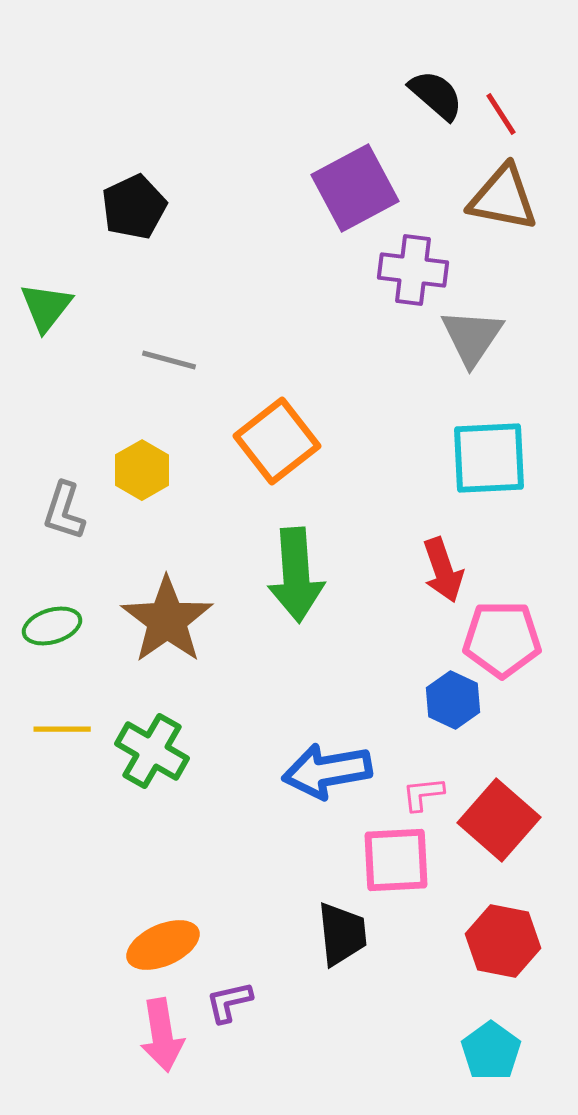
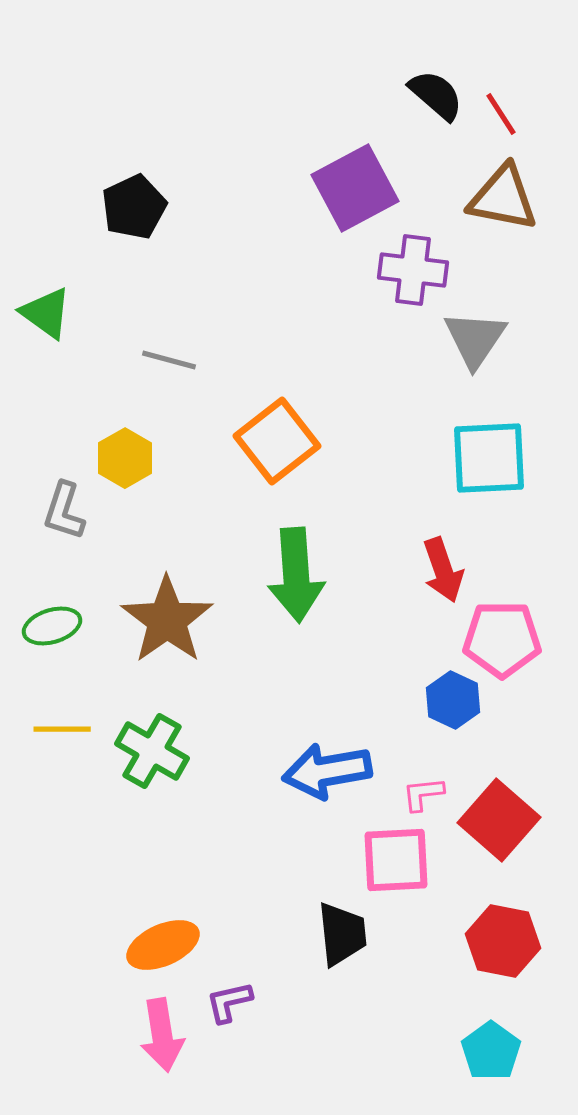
green triangle: moved 6 px down; rotated 32 degrees counterclockwise
gray triangle: moved 3 px right, 2 px down
yellow hexagon: moved 17 px left, 12 px up
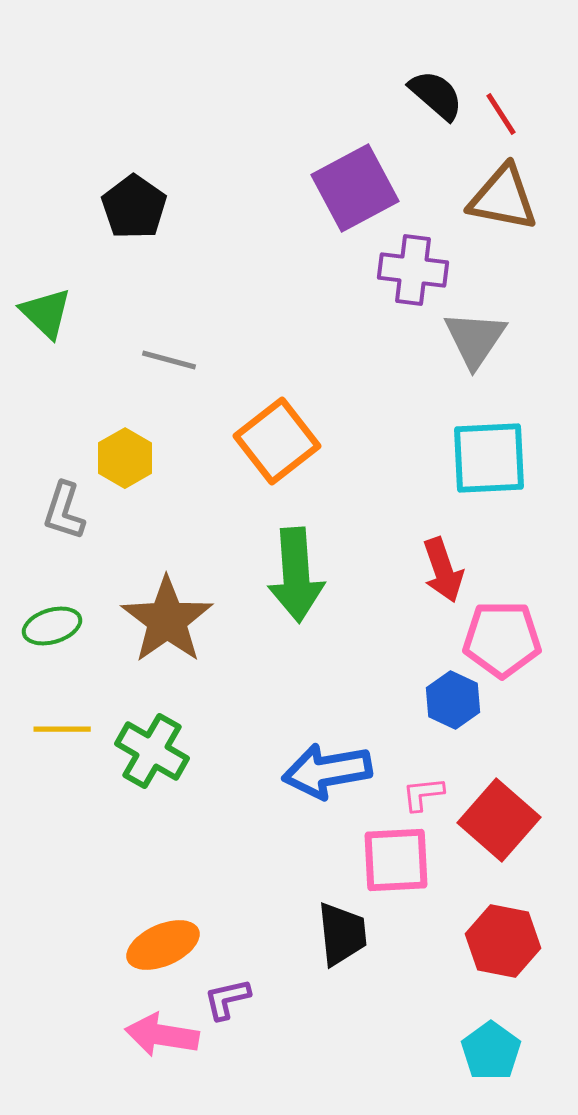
black pentagon: rotated 12 degrees counterclockwise
green triangle: rotated 8 degrees clockwise
purple L-shape: moved 2 px left, 3 px up
pink arrow: rotated 108 degrees clockwise
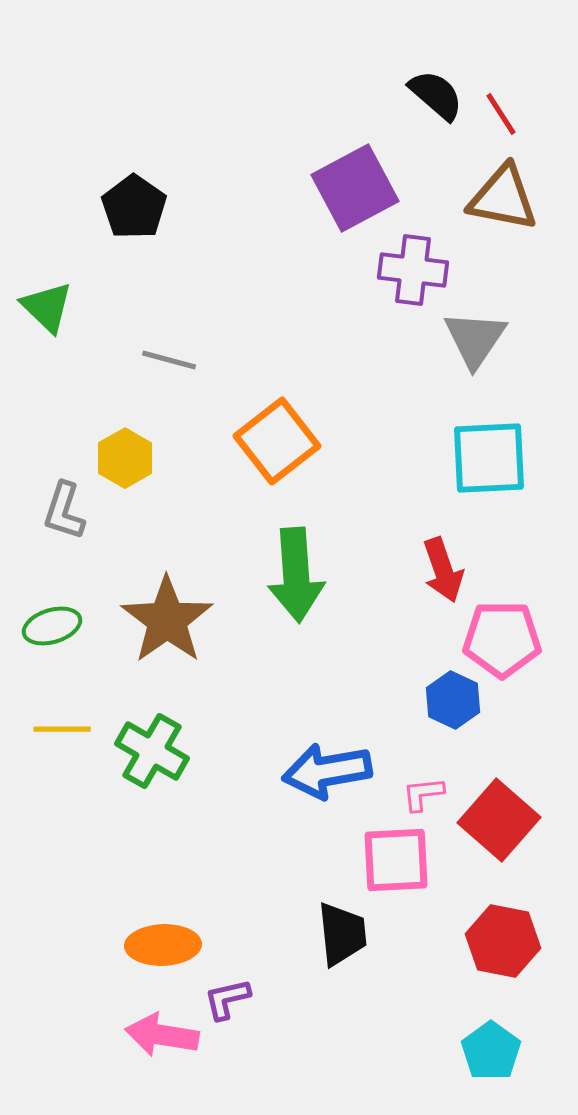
green triangle: moved 1 px right, 6 px up
orange ellipse: rotated 22 degrees clockwise
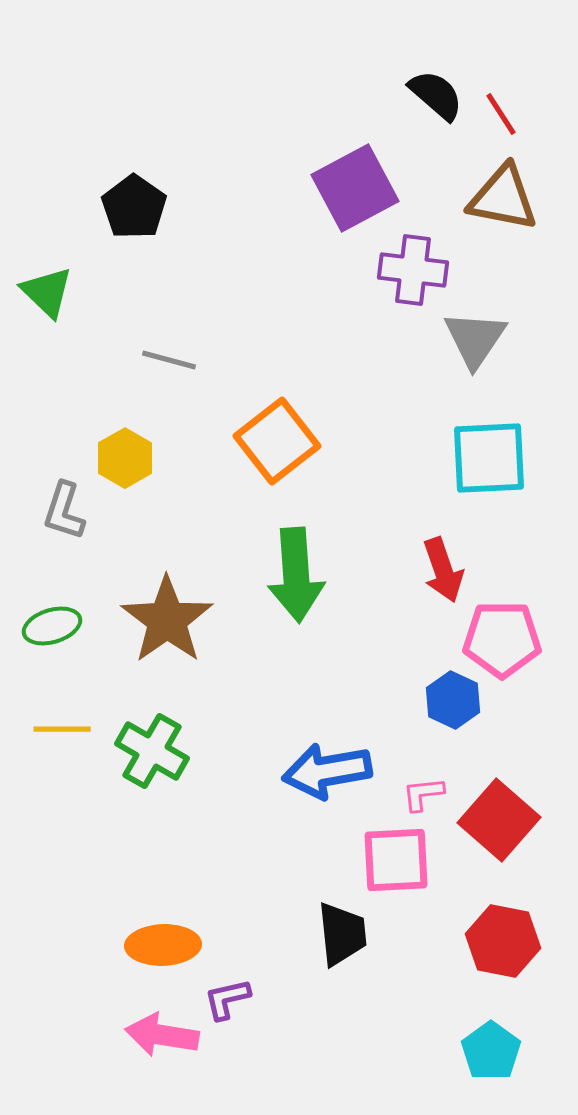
green triangle: moved 15 px up
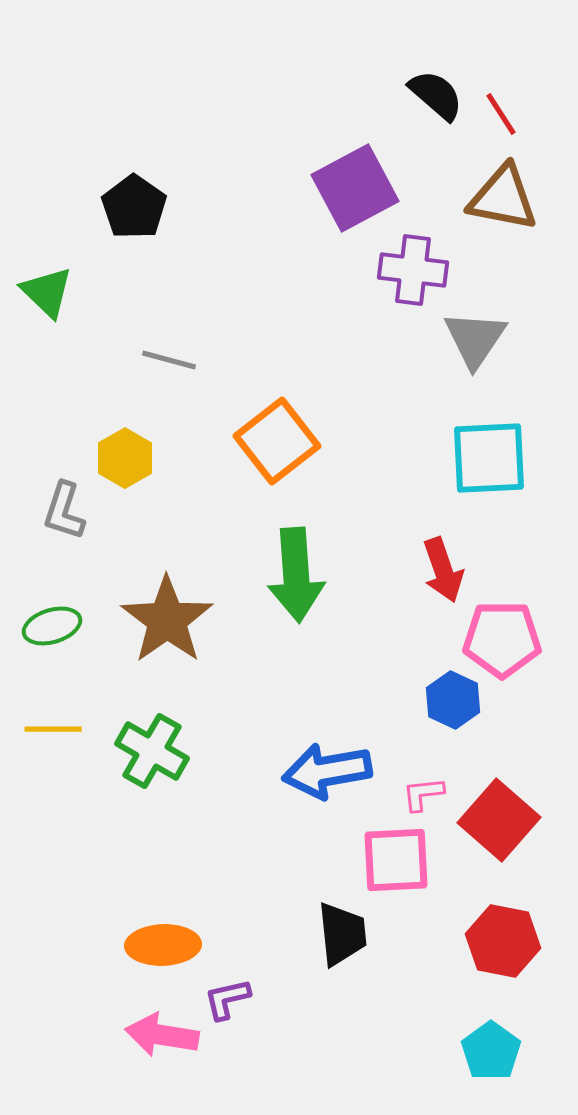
yellow line: moved 9 px left
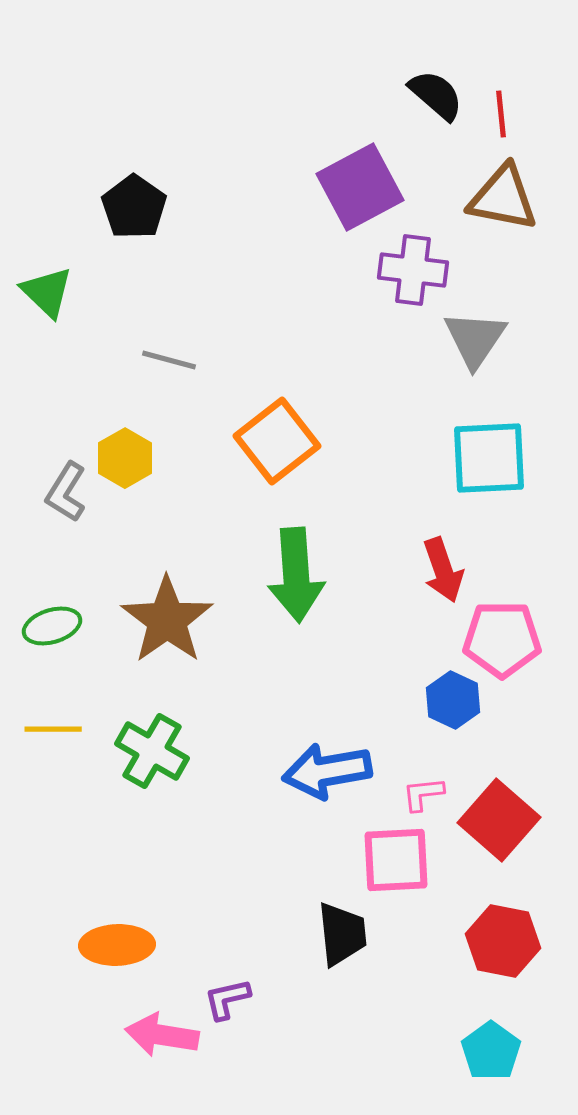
red line: rotated 27 degrees clockwise
purple square: moved 5 px right, 1 px up
gray L-shape: moved 2 px right, 19 px up; rotated 14 degrees clockwise
orange ellipse: moved 46 px left
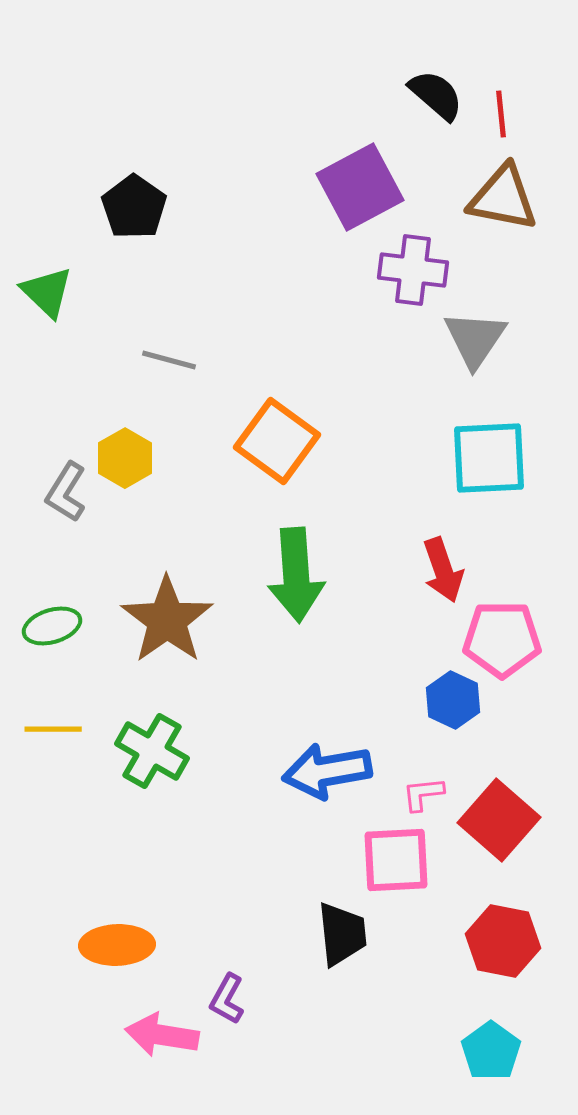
orange square: rotated 16 degrees counterclockwise
purple L-shape: rotated 48 degrees counterclockwise
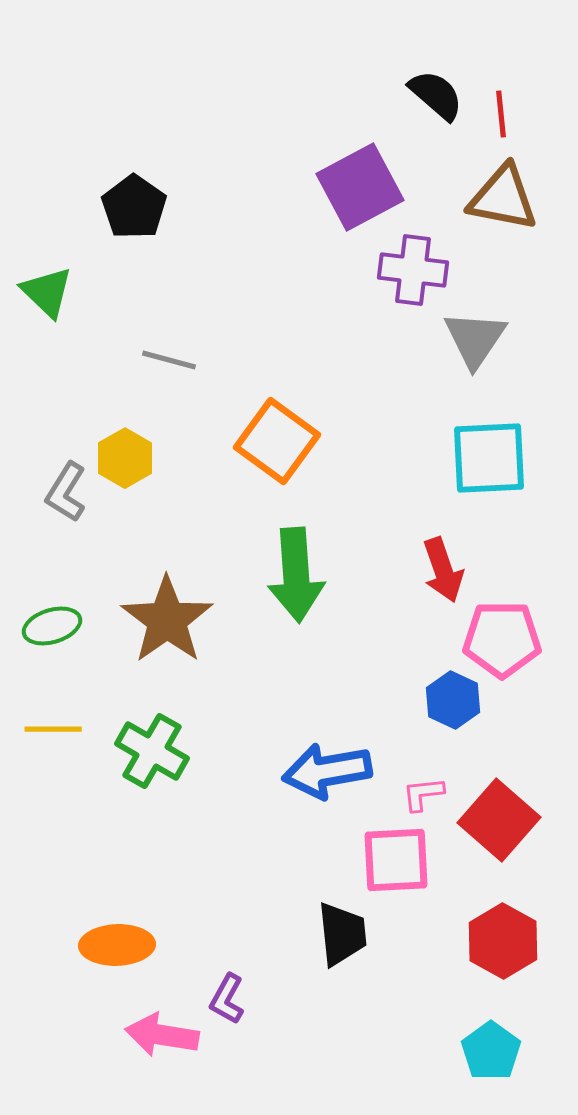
red hexagon: rotated 18 degrees clockwise
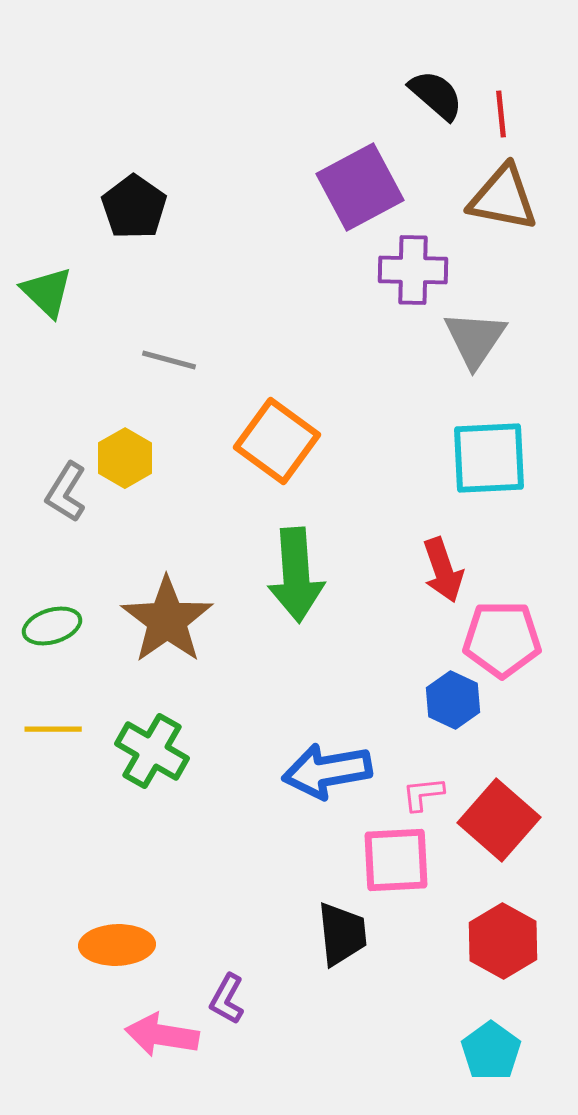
purple cross: rotated 6 degrees counterclockwise
